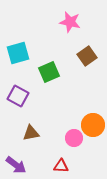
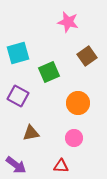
pink star: moved 2 px left
orange circle: moved 15 px left, 22 px up
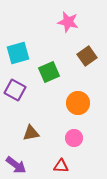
purple square: moved 3 px left, 6 px up
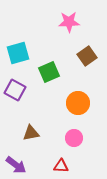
pink star: moved 1 px right; rotated 15 degrees counterclockwise
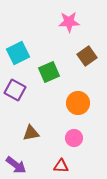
cyan square: rotated 10 degrees counterclockwise
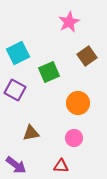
pink star: rotated 25 degrees counterclockwise
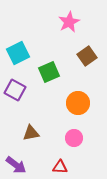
red triangle: moved 1 px left, 1 px down
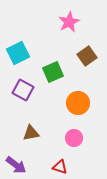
green square: moved 4 px right
purple square: moved 8 px right
red triangle: rotated 14 degrees clockwise
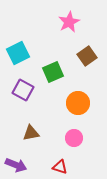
purple arrow: rotated 15 degrees counterclockwise
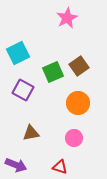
pink star: moved 2 px left, 4 px up
brown square: moved 8 px left, 10 px down
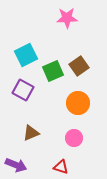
pink star: rotated 25 degrees clockwise
cyan square: moved 8 px right, 2 px down
green square: moved 1 px up
brown triangle: rotated 12 degrees counterclockwise
red triangle: moved 1 px right
